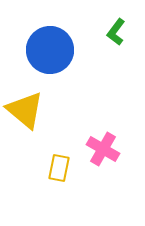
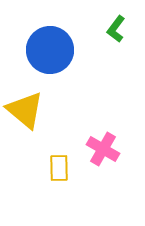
green L-shape: moved 3 px up
yellow rectangle: rotated 12 degrees counterclockwise
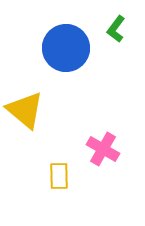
blue circle: moved 16 px right, 2 px up
yellow rectangle: moved 8 px down
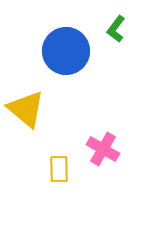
blue circle: moved 3 px down
yellow triangle: moved 1 px right, 1 px up
yellow rectangle: moved 7 px up
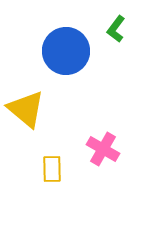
yellow rectangle: moved 7 px left
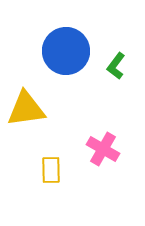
green L-shape: moved 37 px down
yellow triangle: rotated 48 degrees counterclockwise
yellow rectangle: moved 1 px left, 1 px down
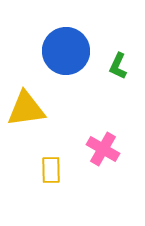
green L-shape: moved 2 px right; rotated 12 degrees counterclockwise
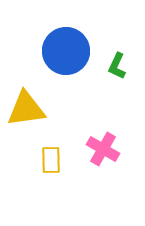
green L-shape: moved 1 px left
yellow rectangle: moved 10 px up
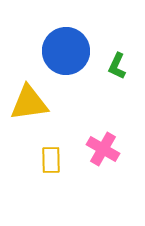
yellow triangle: moved 3 px right, 6 px up
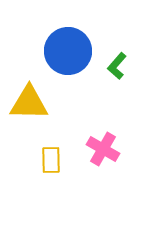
blue circle: moved 2 px right
green L-shape: rotated 16 degrees clockwise
yellow triangle: rotated 9 degrees clockwise
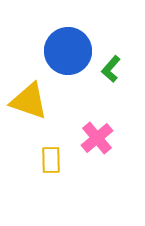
green L-shape: moved 6 px left, 3 px down
yellow triangle: moved 2 px up; rotated 18 degrees clockwise
pink cross: moved 6 px left, 11 px up; rotated 20 degrees clockwise
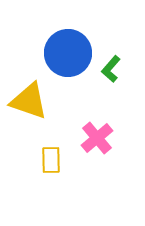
blue circle: moved 2 px down
